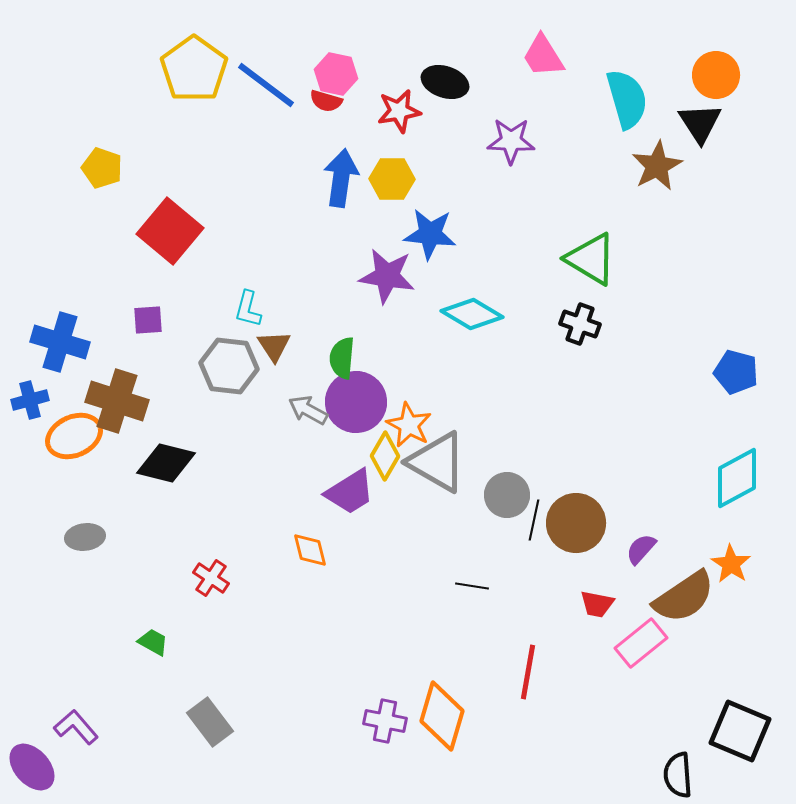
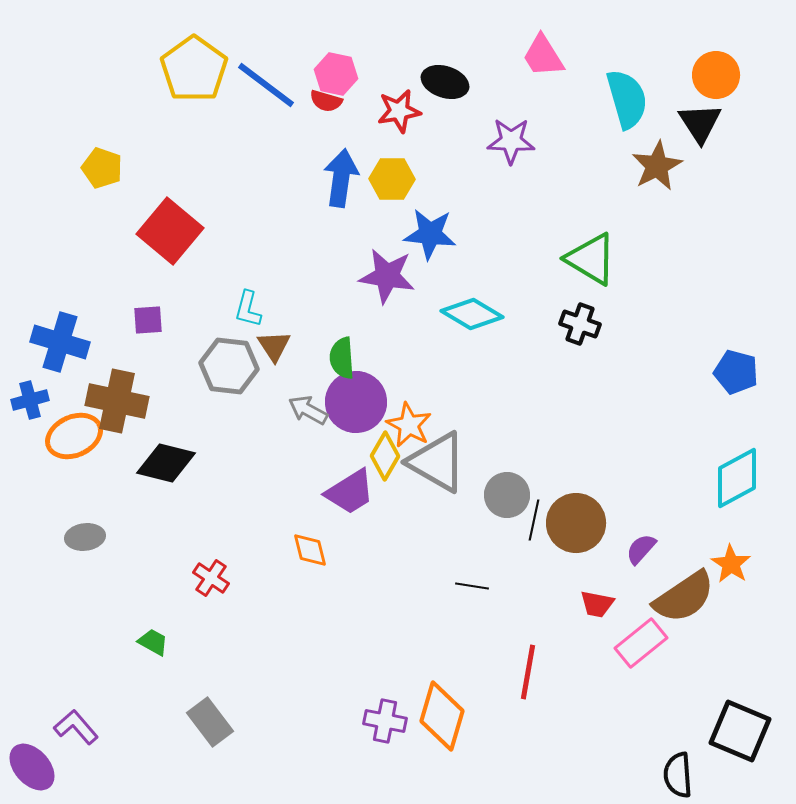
green semicircle at (342, 358): rotated 9 degrees counterclockwise
brown cross at (117, 401): rotated 6 degrees counterclockwise
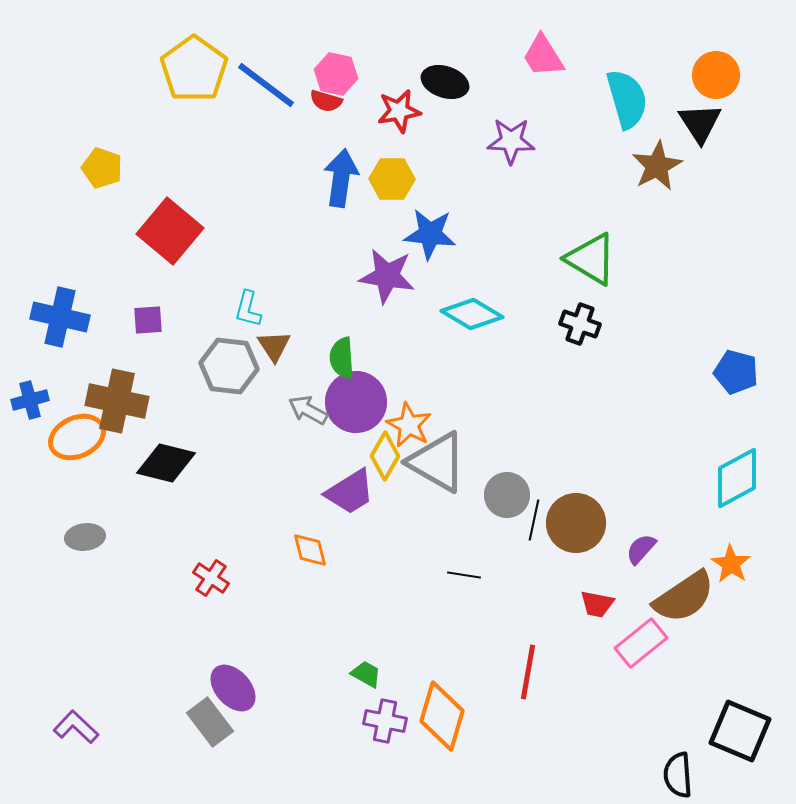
blue cross at (60, 342): moved 25 px up; rotated 4 degrees counterclockwise
orange ellipse at (74, 436): moved 3 px right, 1 px down
black line at (472, 586): moved 8 px left, 11 px up
green trapezoid at (153, 642): moved 213 px right, 32 px down
purple L-shape at (76, 727): rotated 6 degrees counterclockwise
purple ellipse at (32, 767): moved 201 px right, 79 px up
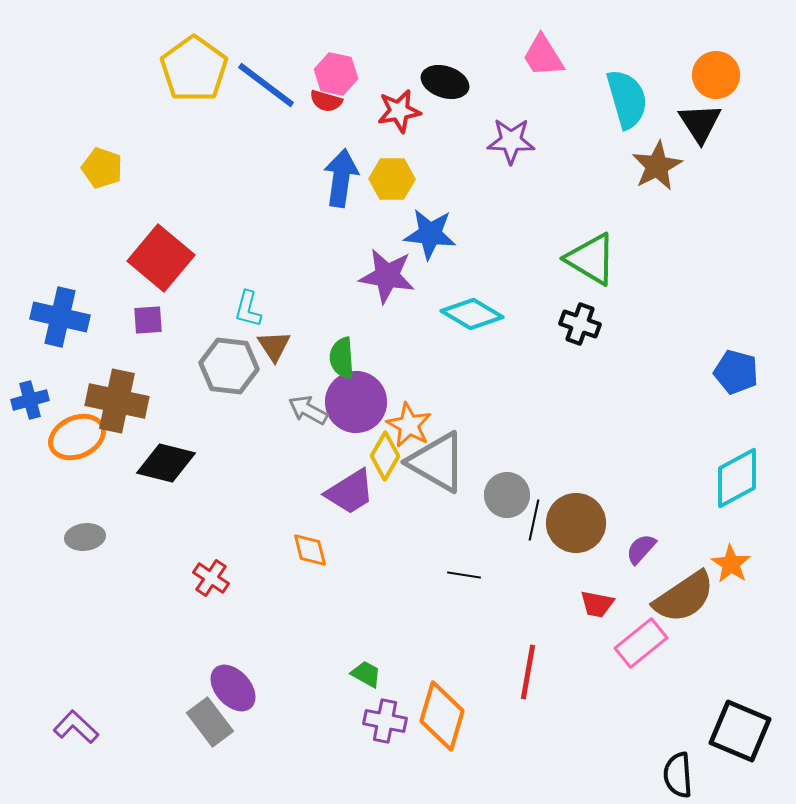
red square at (170, 231): moved 9 px left, 27 px down
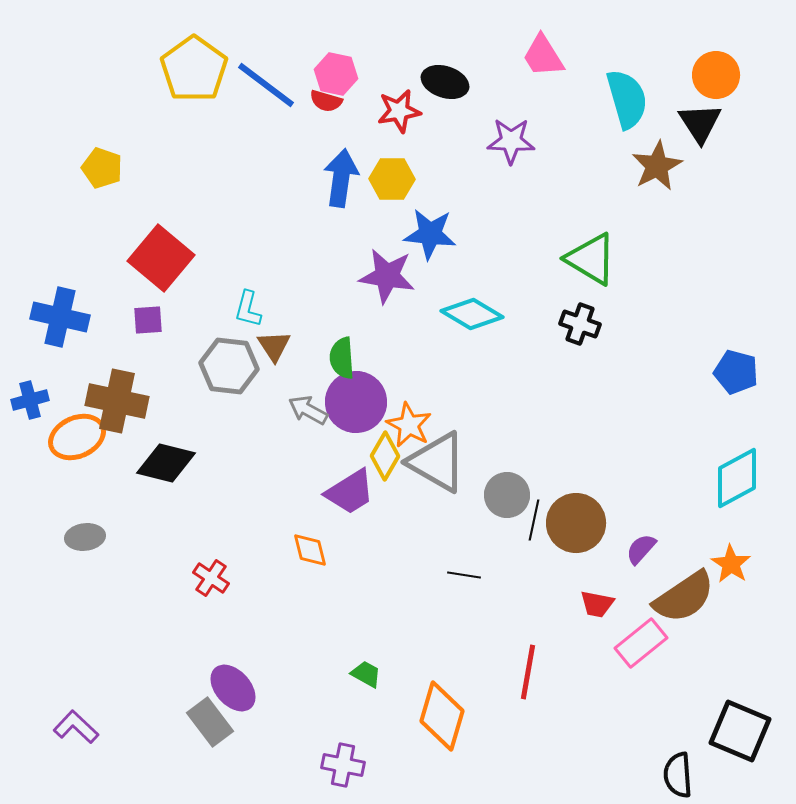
purple cross at (385, 721): moved 42 px left, 44 px down
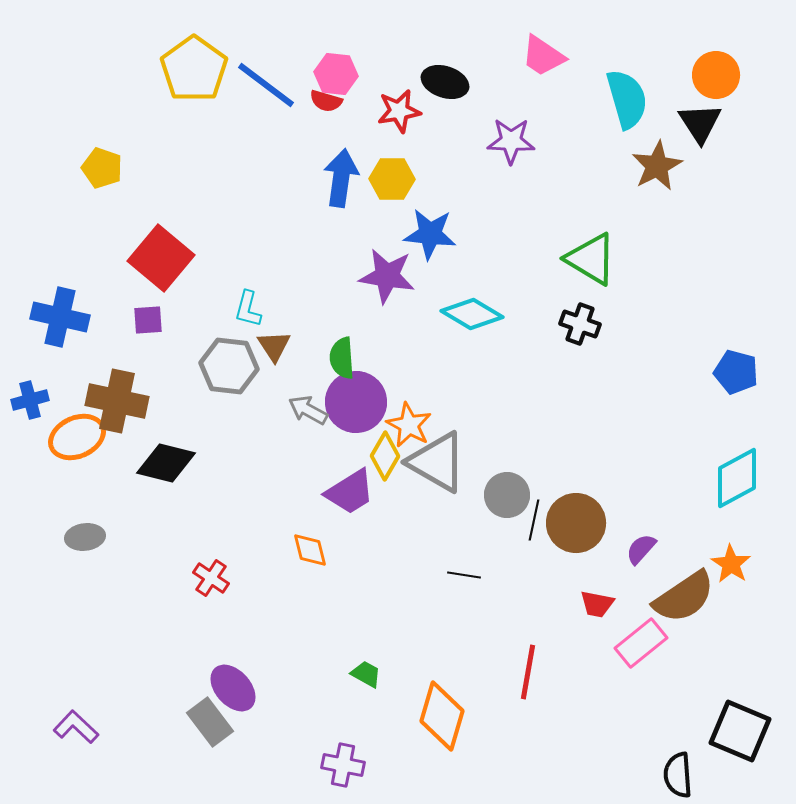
pink trapezoid at (543, 56): rotated 24 degrees counterclockwise
pink hexagon at (336, 74): rotated 6 degrees counterclockwise
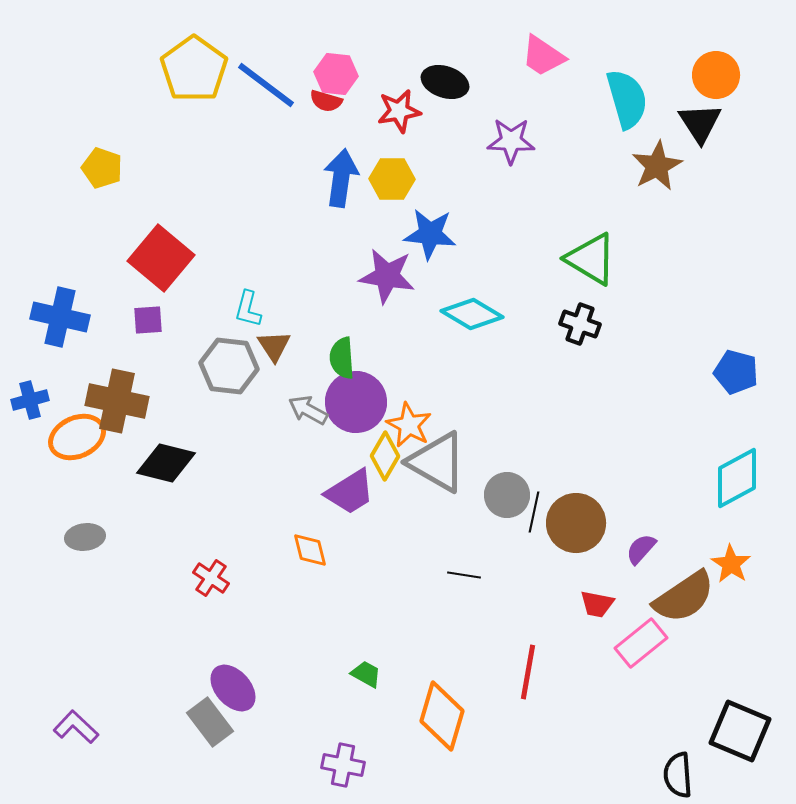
black line at (534, 520): moved 8 px up
